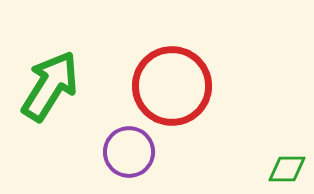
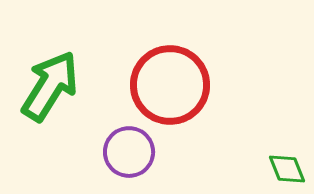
red circle: moved 2 px left, 1 px up
green diamond: rotated 69 degrees clockwise
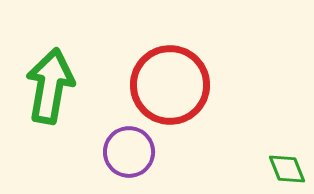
green arrow: rotated 22 degrees counterclockwise
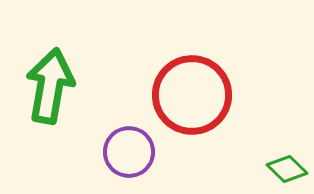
red circle: moved 22 px right, 10 px down
green diamond: rotated 24 degrees counterclockwise
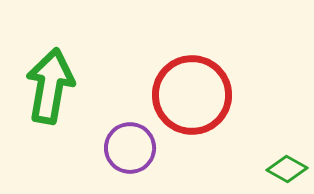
purple circle: moved 1 px right, 4 px up
green diamond: rotated 15 degrees counterclockwise
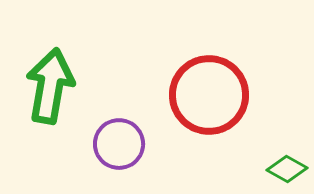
red circle: moved 17 px right
purple circle: moved 11 px left, 4 px up
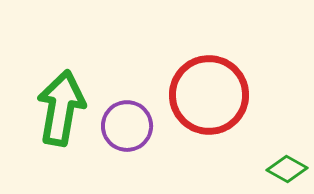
green arrow: moved 11 px right, 22 px down
purple circle: moved 8 px right, 18 px up
